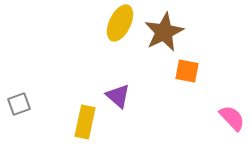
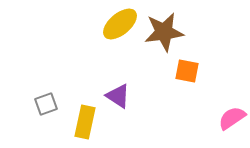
yellow ellipse: moved 1 px down; rotated 24 degrees clockwise
brown star: rotated 18 degrees clockwise
purple triangle: rotated 8 degrees counterclockwise
gray square: moved 27 px right
pink semicircle: rotated 80 degrees counterclockwise
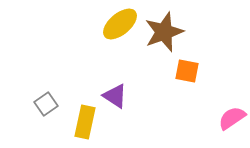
brown star: rotated 12 degrees counterclockwise
purple triangle: moved 3 px left
gray square: rotated 15 degrees counterclockwise
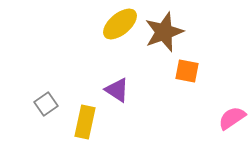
purple triangle: moved 2 px right, 6 px up
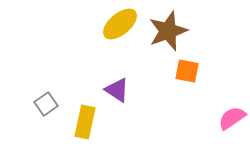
brown star: moved 4 px right, 1 px up
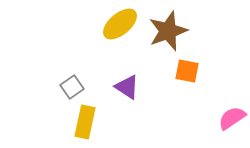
purple triangle: moved 10 px right, 3 px up
gray square: moved 26 px right, 17 px up
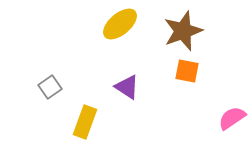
brown star: moved 15 px right
gray square: moved 22 px left
yellow rectangle: rotated 8 degrees clockwise
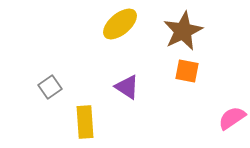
brown star: rotated 6 degrees counterclockwise
yellow rectangle: rotated 24 degrees counterclockwise
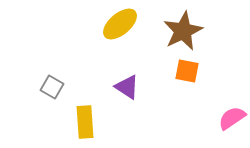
gray square: moved 2 px right; rotated 25 degrees counterclockwise
